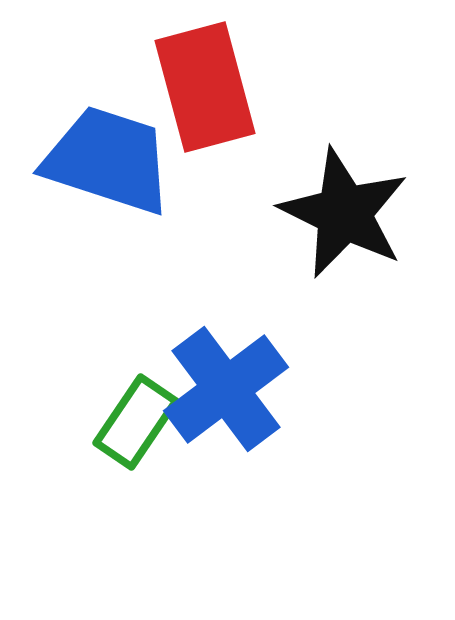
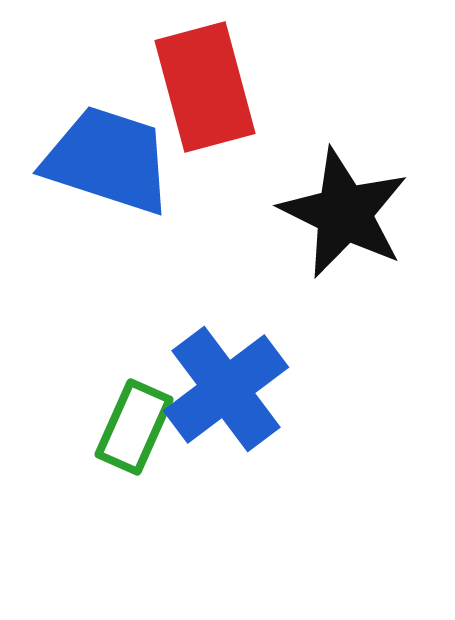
green rectangle: moved 2 px left, 5 px down; rotated 10 degrees counterclockwise
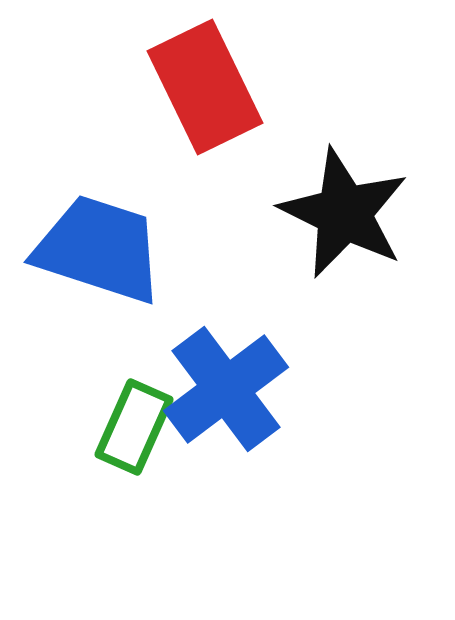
red rectangle: rotated 11 degrees counterclockwise
blue trapezoid: moved 9 px left, 89 px down
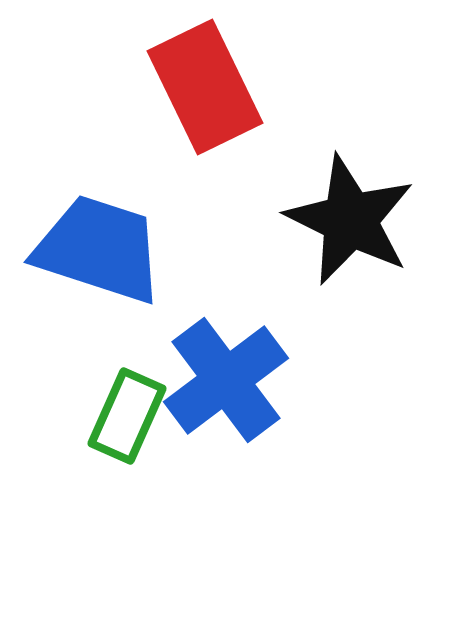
black star: moved 6 px right, 7 px down
blue cross: moved 9 px up
green rectangle: moved 7 px left, 11 px up
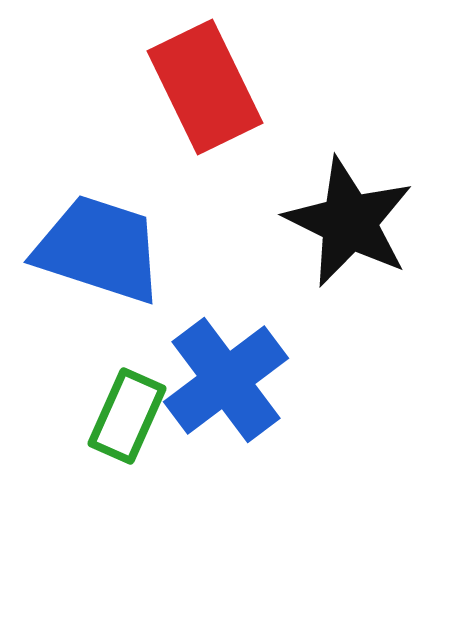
black star: moved 1 px left, 2 px down
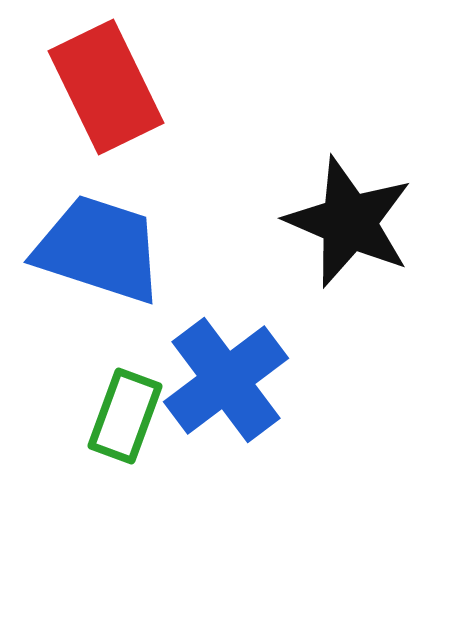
red rectangle: moved 99 px left
black star: rotated 3 degrees counterclockwise
green rectangle: moved 2 px left; rotated 4 degrees counterclockwise
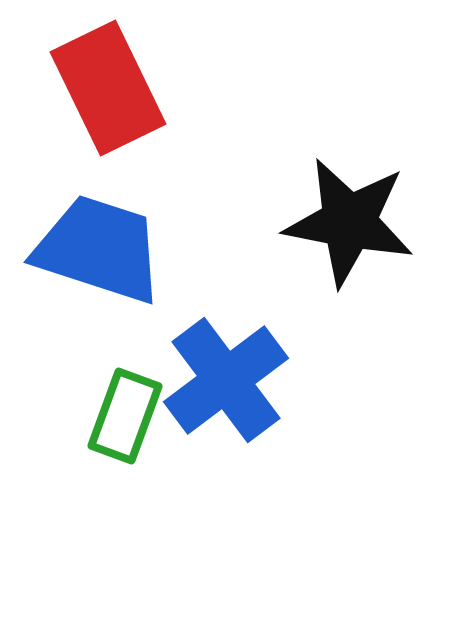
red rectangle: moved 2 px right, 1 px down
black star: rotated 12 degrees counterclockwise
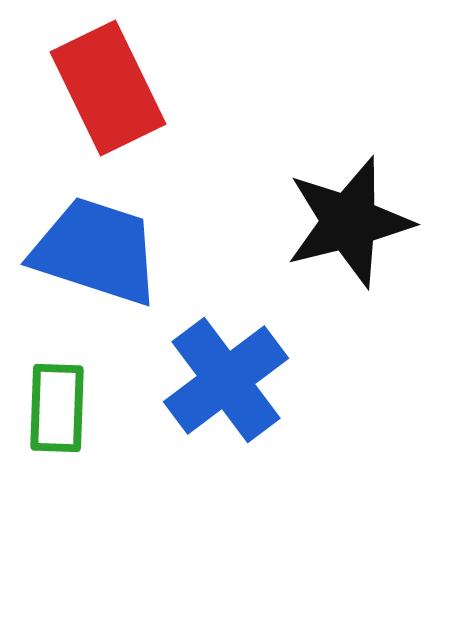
black star: rotated 25 degrees counterclockwise
blue trapezoid: moved 3 px left, 2 px down
green rectangle: moved 68 px left, 8 px up; rotated 18 degrees counterclockwise
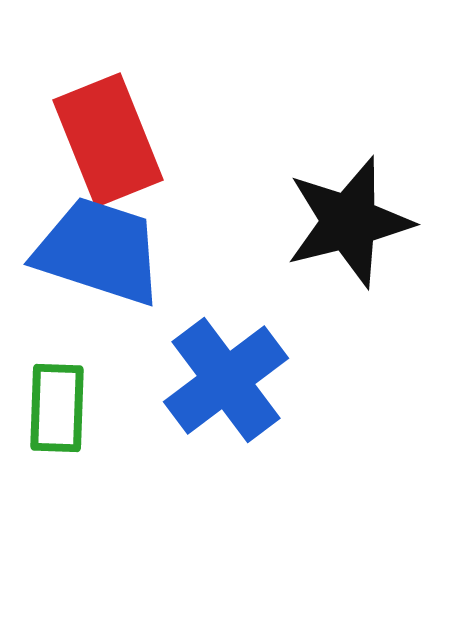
red rectangle: moved 52 px down; rotated 4 degrees clockwise
blue trapezoid: moved 3 px right
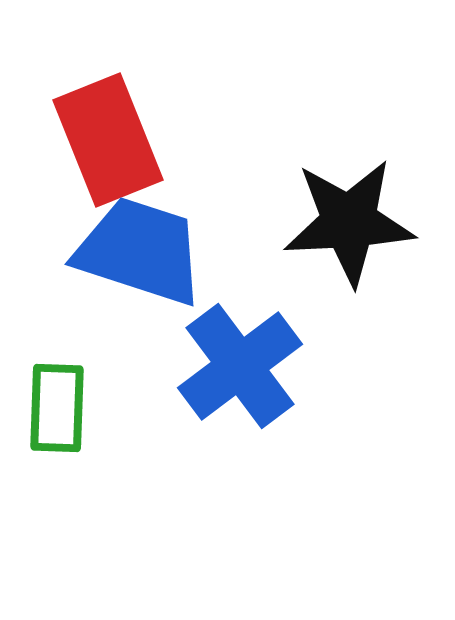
black star: rotated 11 degrees clockwise
blue trapezoid: moved 41 px right
blue cross: moved 14 px right, 14 px up
